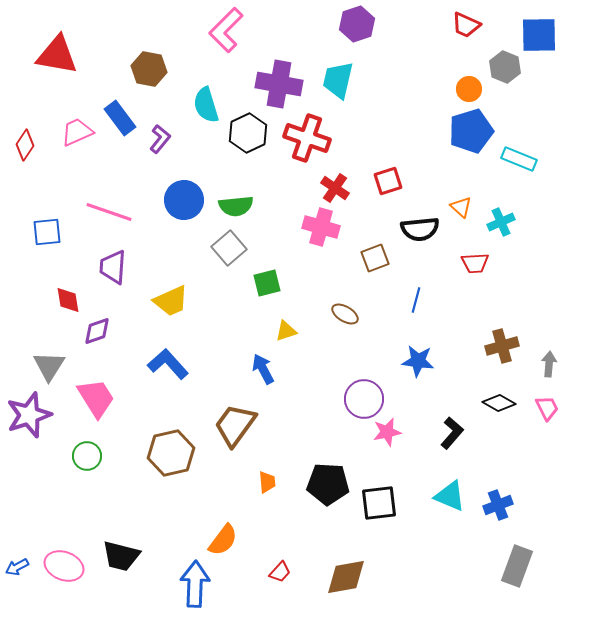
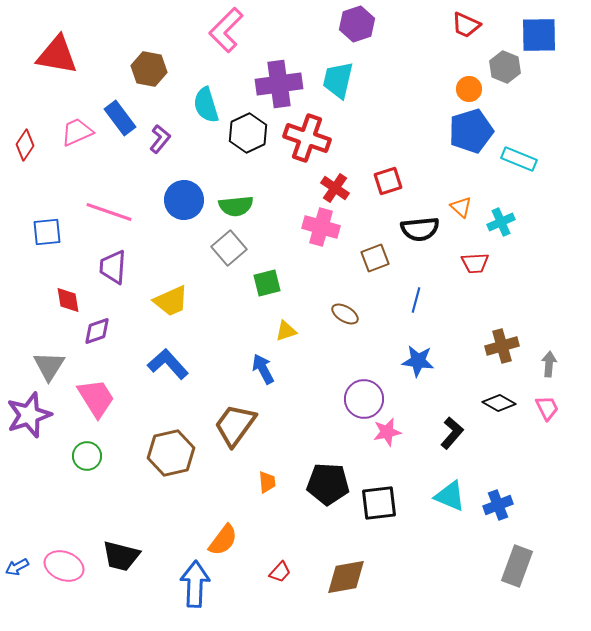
purple cross at (279, 84): rotated 18 degrees counterclockwise
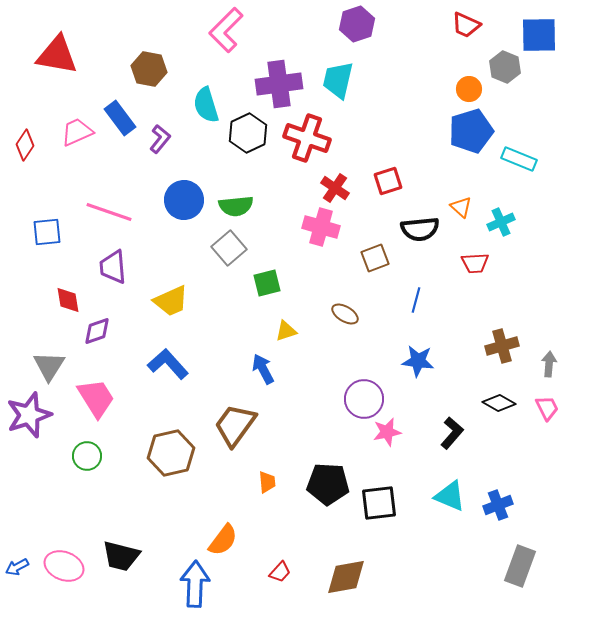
purple trapezoid at (113, 267): rotated 9 degrees counterclockwise
gray rectangle at (517, 566): moved 3 px right
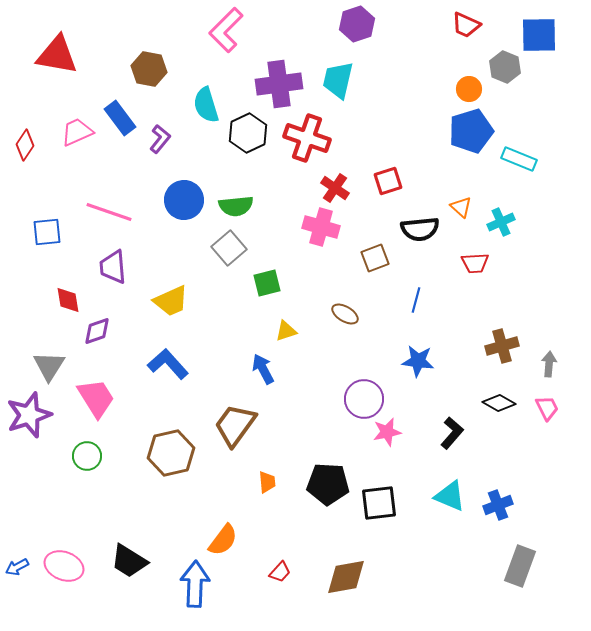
black trapezoid at (121, 556): moved 8 px right, 5 px down; rotated 18 degrees clockwise
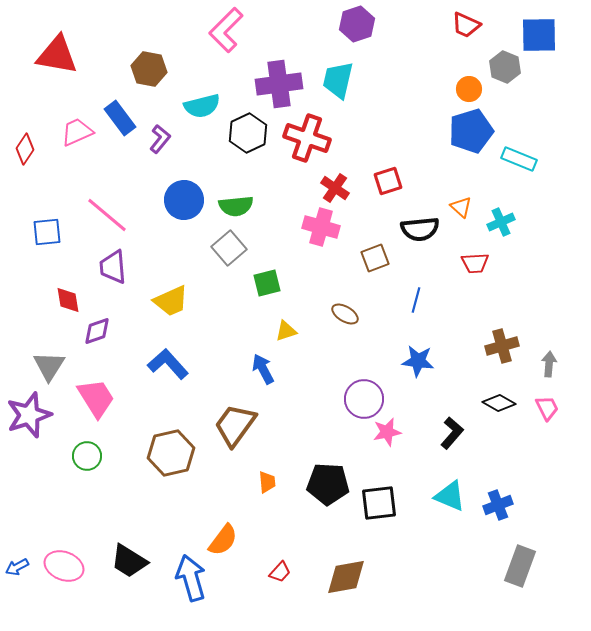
cyan semicircle at (206, 105): moved 4 px left, 1 px down; rotated 87 degrees counterclockwise
red diamond at (25, 145): moved 4 px down
pink line at (109, 212): moved 2 px left, 3 px down; rotated 21 degrees clockwise
blue arrow at (195, 584): moved 4 px left, 6 px up; rotated 18 degrees counterclockwise
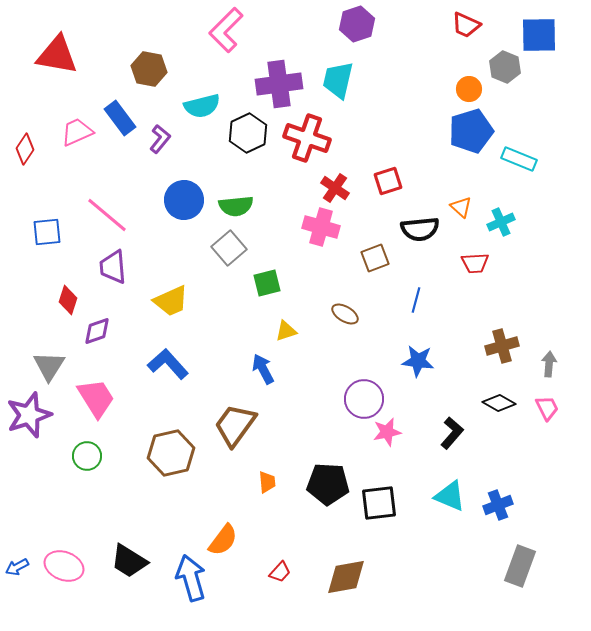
red diamond at (68, 300): rotated 28 degrees clockwise
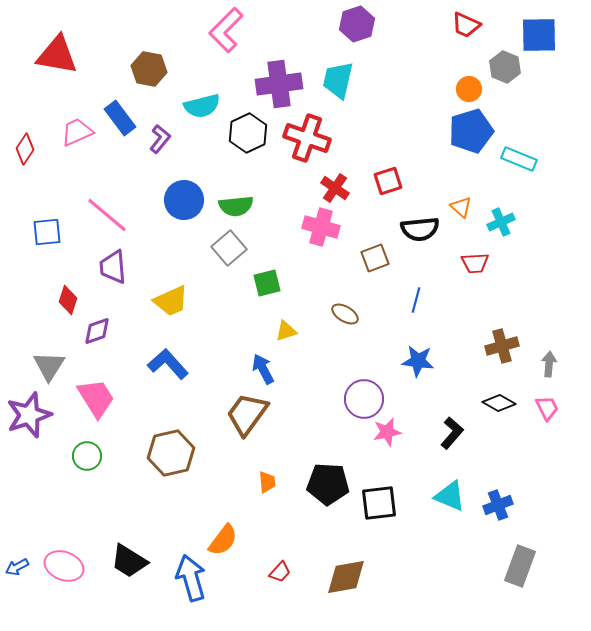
brown trapezoid at (235, 425): moved 12 px right, 11 px up
